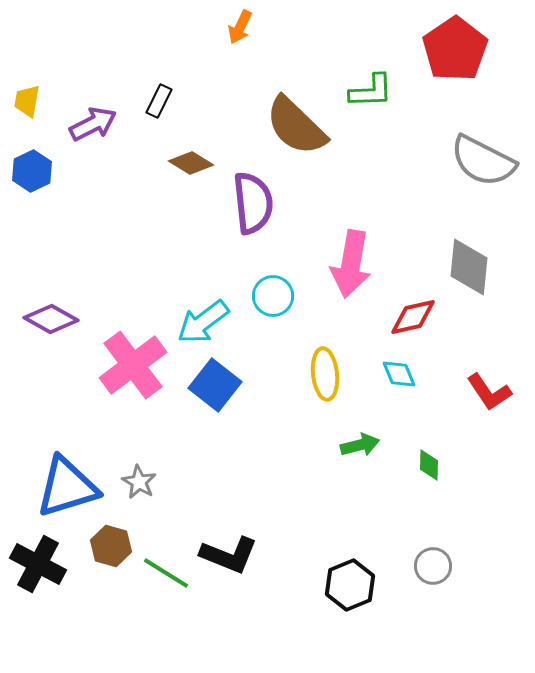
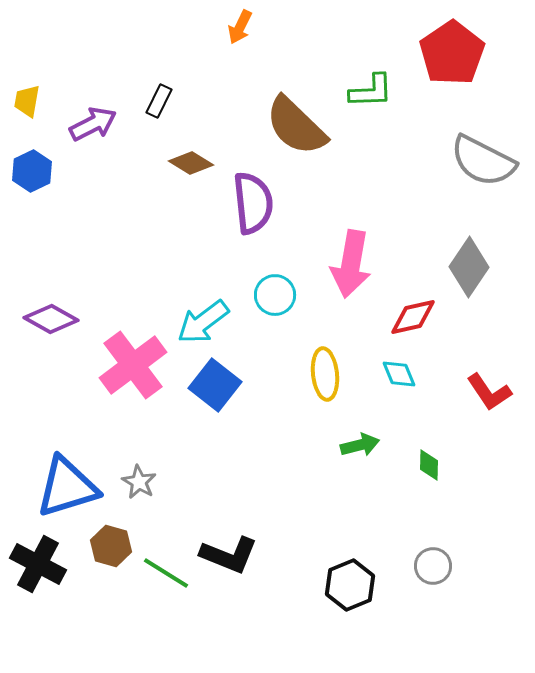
red pentagon: moved 3 px left, 4 px down
gray diamond: rotated 28 degrees clockwise
cyan circle: moved 2 px right, 1 px up
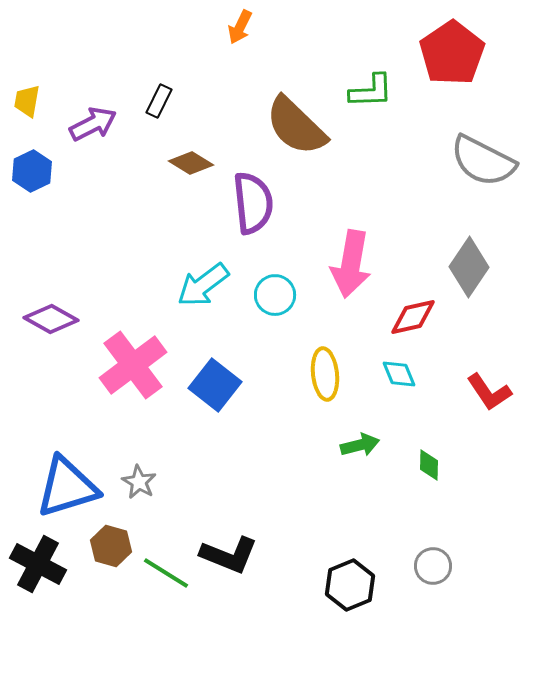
cyan arrow: moved 37 px up
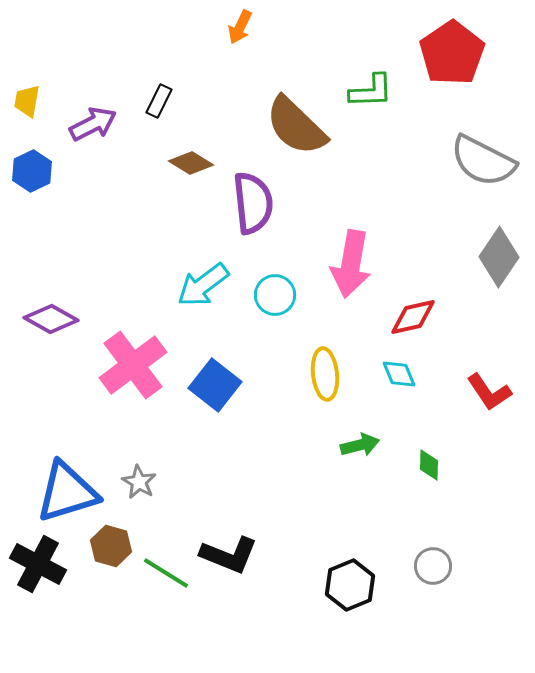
gray diamond: moved 30 px right, 10 px up
blue triangle: moved 5 px down
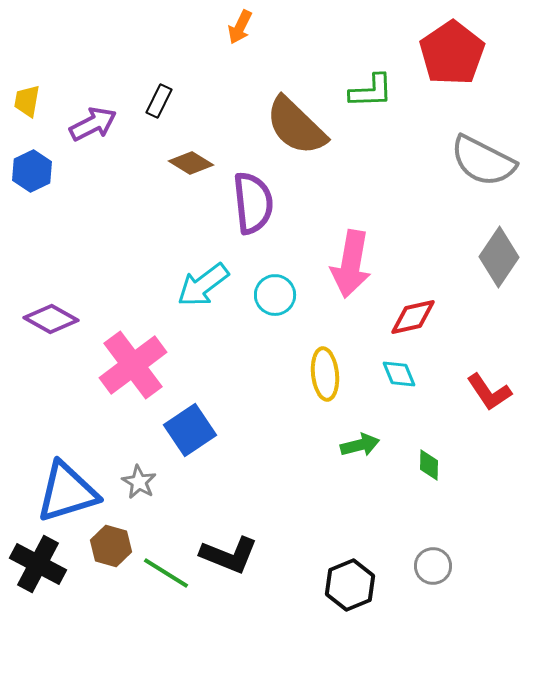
blue square: moved 25 px left, 45 px down; rotated 18 degrees clockwise
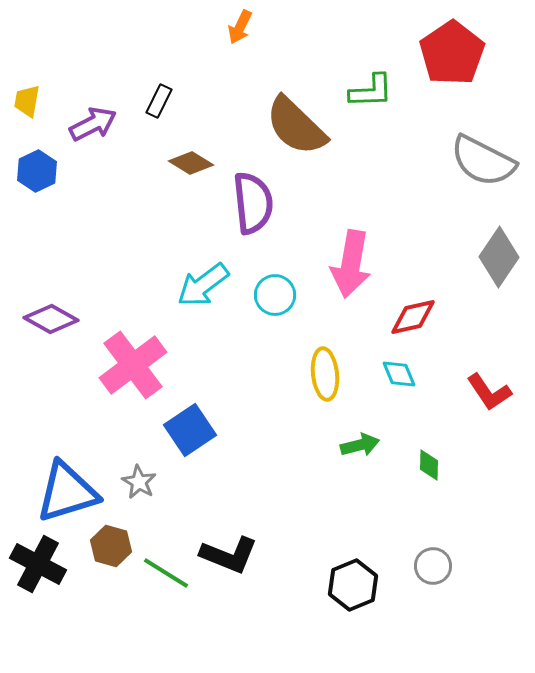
blue hexagon: moved 5 px right
black hexagon: moved 3 px right
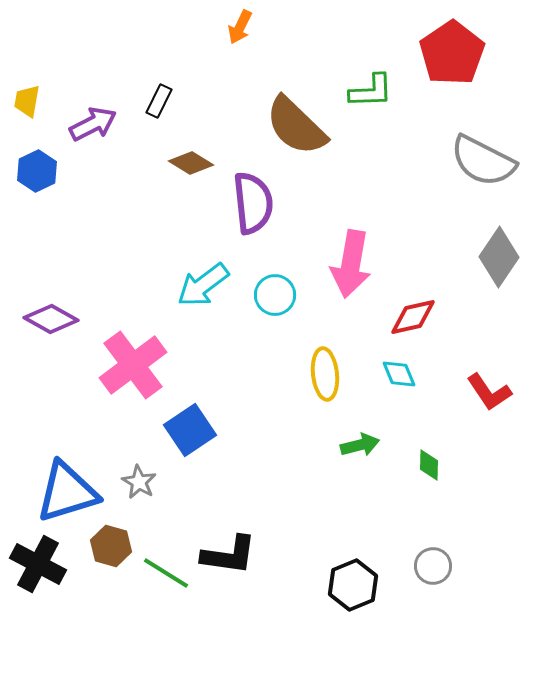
black L-shape: rotated 14 degrees counterclockwise
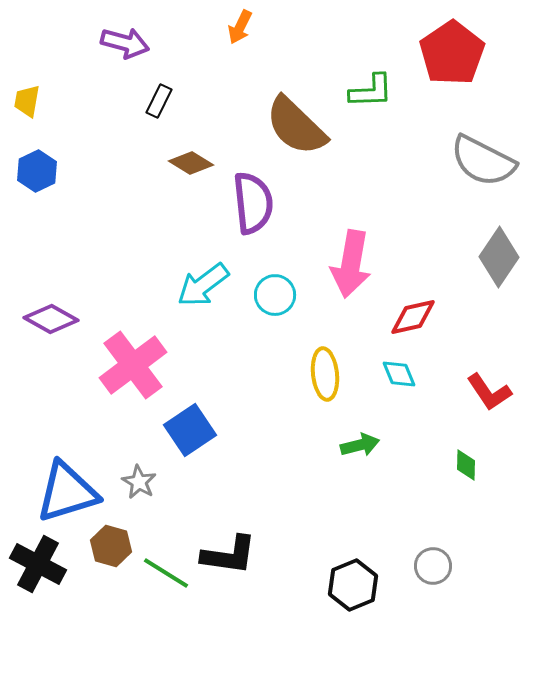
purple arrow: moved 32 px right, 81 px up; rotated 42 degrees clockwise
green diamond: moved 37 px right
